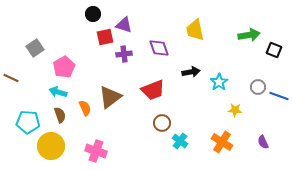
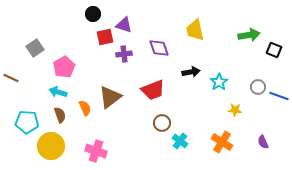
cyan pentagon: moved 1 px left
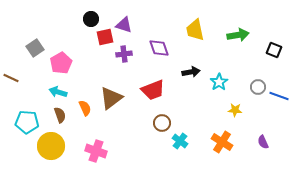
black circle: moved 2 px left, 5 px down
green arrow: moved 11 px left
pink pentagon: moved 3 px left, 4 px up
brown triangle: moved 1 px right, 1 px down
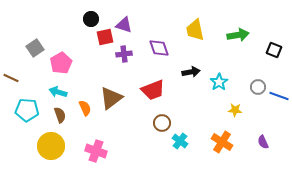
cyan pentagon: moved 12 px up
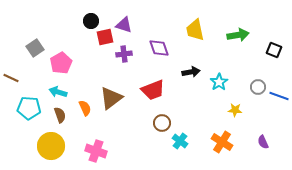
black circle: moved 2 px down
cyan pentagon: moved 2 px right, 2 px up
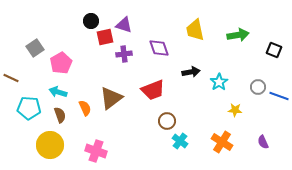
brown circle: moved 5 px right, 2 px up
yellow circle: moved 1 px left, 1 px up
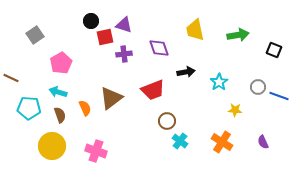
gray square: moved 13 px up
black arrow: moved 5 px left
yellow circle: moved 2 px right, 1 px down
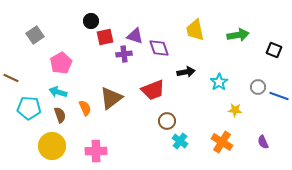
purple triangle: moved 11 px right, 11 px down
pink cross: rotated 20 degrees counterclockwise
